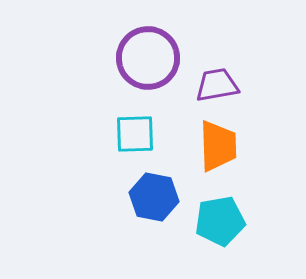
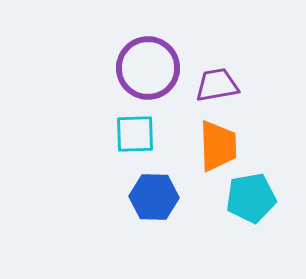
purple circle: moved 10 px down
blue hexagon: rotated 9 degrees counterclockwise
cyan pentagon: moved 31 px right, 23 px up
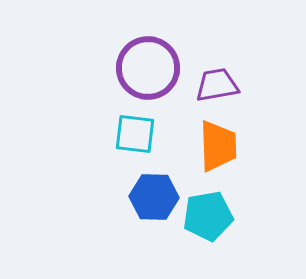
cyan square: rotated 9 degrees clockwise
cyan pentagon: moved 43 px left, 18 px down
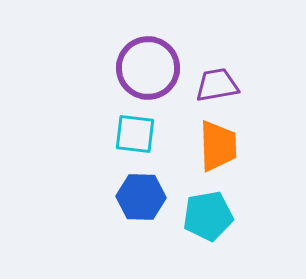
blue hexagon: moved 13 px left
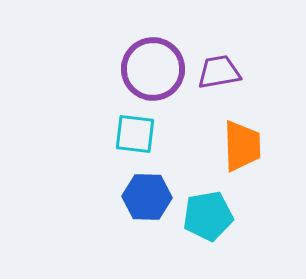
purple circle: moved 5 px right, 1 px down
purple trapezoid: moved 2 px right, 13 px up
orange trapezoid: moved 24 px right
blue hexagon: moved 6 px right
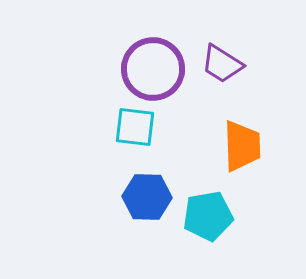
purple trapezoid: moved 3 px right, 8 px up; rotated 138 degrees counterclockwise
cyan square: moved 7 px up
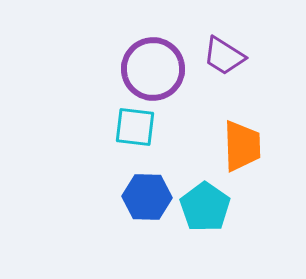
purple trapezoid: moved 2 px right, 8 px up
cyan pentagon: moved 3 px left, 9 px up; rotated 27 degrees counterclockwise
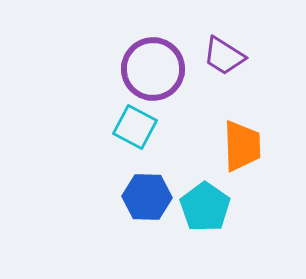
cyan square: rotated 21 degrees clockwise
